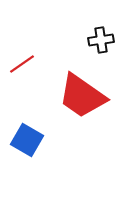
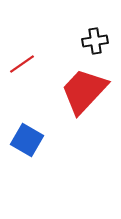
black cross: moved 6 px left, 1 px down
red trapezoid: moved 2 px right, 5 px up; rotated 98 degrees clockwise
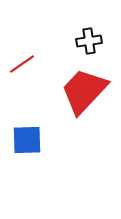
black cross: moved 6 px left
blue square: rotated 32 degrees counterclockwise
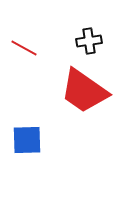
red line: moved 2 px right, 16 px up; rotated 64 degrees clockwise
red trapezoid: rotated 98 degrees counterclockwise
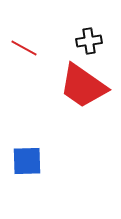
red trapezoid: moved 1 px left, 5 px up
blue square: moved 21 px down
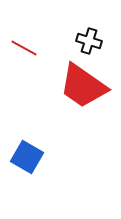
black cross: rotated 25 degrees clockwise
blue square: moved 4 px up; rotated 32 degrees clockwise
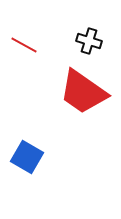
red line: moved 3 px up
red trapezoid: moved 6 px down
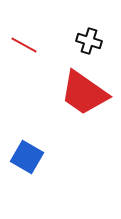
red trapezoid: moved 1 px right, 1 px down
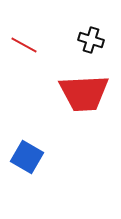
black cross: moved 2 px right, 1 px up
red trapezoid: rotated 38 degrees counterclockwise
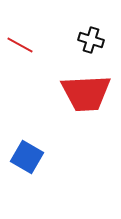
red line: moved 4 px left
red trapezoid: moved 2 px right
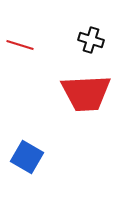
red line: rotated 12 degrees counterclockwise
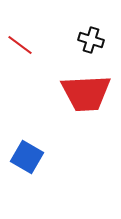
red line: rotated 20 degrees clockwise
